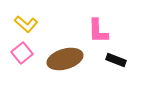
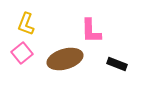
yellow L-shape: rotated 70 degrees clockwise
pink L-shape: moved 7 px left
black rectangle: moved 1 px right, 4 px down
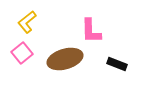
yellow L-shape: moved 1 px right, 2 px up; rotated 30 degrees clockwise
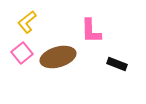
brown ellipse: moved 7 px left, 2 px up
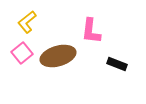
pink L-shape: rotated 8 degrees clockwise
brown ellipse: moved 1 px up
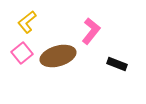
pink L-shape: rotated 148 degrees counterclockwise
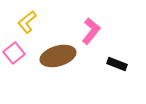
pink square: moved 8 px left
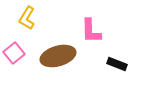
yellow L-shape: moved 4 px up; rotated 20 degrees counterclockwise
pink L-shape: rotated 140 degrees clockwise
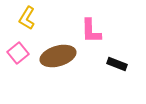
pink square: moved 4 px right
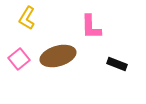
pink L-shape: moved 4 px up
pink square: moved 1 px right, 6 px down
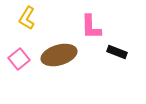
brown ellipse: moved 1 px right, 1 px up
black rectangle: moved 12 px up
